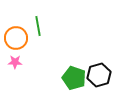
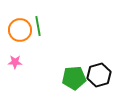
orange circle: moved 4 px right, 8 px up
green pentagon: rotated 25 degrees counterclockwise
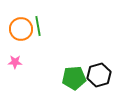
orange circle: moved 1 px right, 1 px up
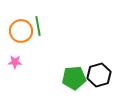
orange circle: moved 2 px down
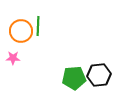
green line: rotated 12 degrees clockwise
pink star: moved 2 px left, 4 px up
black hexagon: rotated 10 degrees clockwise
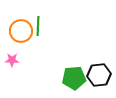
pink star: moved 1 px left, 2 px down
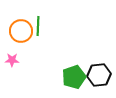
green pentagon: moved 1 px up; rotated 15 degrees counterclockwise
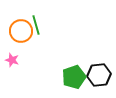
green line: moved 2 px left, 1 px up; rotated 18 degrees counterclockwise
pink star: rotated 16 degrees clockwise
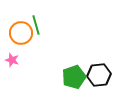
orange circle: moved 2 px down
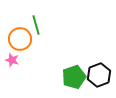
orange circle: moved 1 px left, 6 px down
black hexagon: rotated 15 degrees counterclockwise
